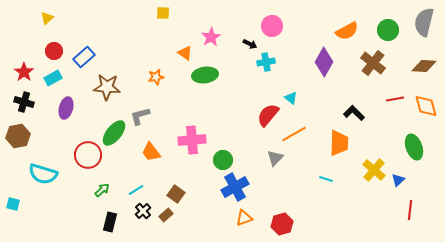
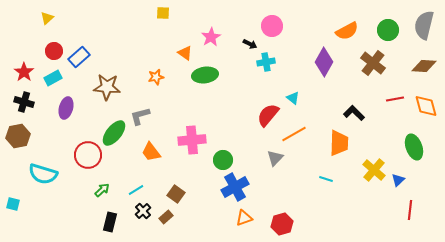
gray semicircle at (424, 22): moved 3 px down
blue rectangle at (84, 57): moved 5 px left
cyan triangle at (291, 98): moved 2 px right
brown rectangle at (166, 215): moved 2 px down
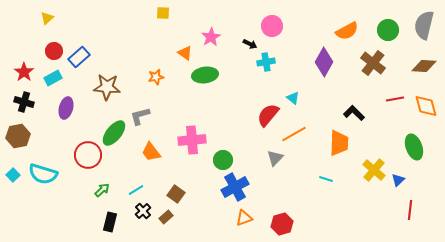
cyan square at (13, 204): moved 29 px up; rotated 32 degrees clockwise
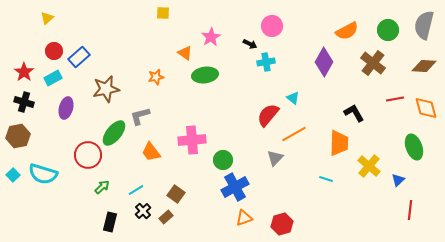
brown star at (107, 87): moved 1 px left, 2 px down; rotated 16 degrees counterclockwise
orange diamond at (426, 106): moved 2 px down
black L-shape at (354, 113): rotated 15 degrees clockwise
yellow cross at (374, 170): moved 5 px left, 4 px up
green arrow at (102, 190): moved 3 px up
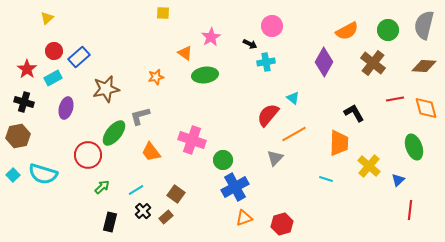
red star at (24, 72): moved 3 px right, 3 px up
pink cross at (192, 140): rotated 24 degrees clockwise
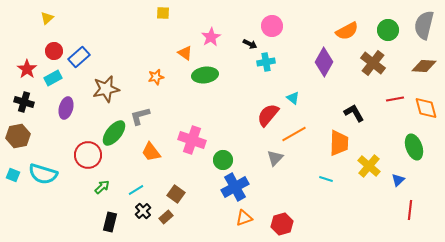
cyan square at (13, 175): rotated 24 degrees counterclockwise
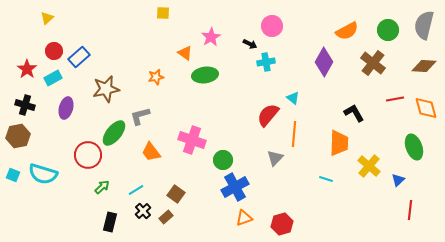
black cross at (24, 102): moved 1 px right, 3 px down
orange line at (294, 134): rotated 55 degrees counterclockwise
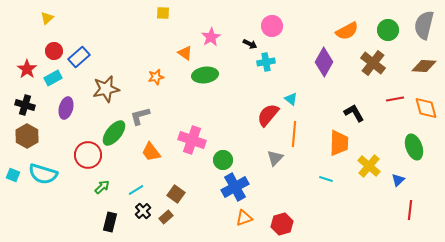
cyan triangle at (293, 98): moved 2 px left, 1 px down
brown hexagon at (18, 136): moved 9 px right; rotated 20 degrees counterclockwise
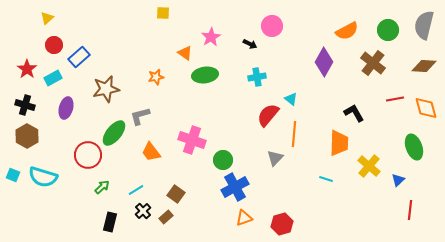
red circle at (54, 51): moved 6 px up
cyan cross at (266, 62): moved 9 px left, 15 px down
cyan semicircle at (43, 174): moved 3 px down
